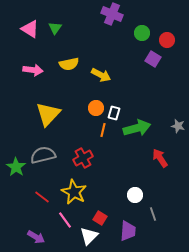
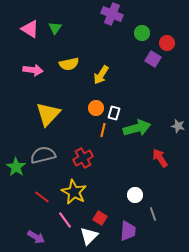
red circle: moved 3 px down
yellow arrow: rotated 96 degrees clockwise
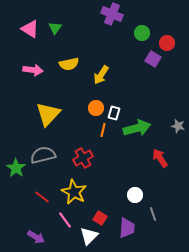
green star: moved 1 px down
purple trapezoid: moved 1 px left, 3 px up
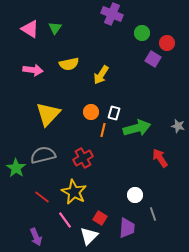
orange circle: moved 5 px left, 4 px down
purple arrow: rotated 36 degrees clockwise
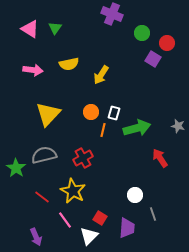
gray semicircle: moved 1 px right
yellow star: moved 1 px left, 1 px up
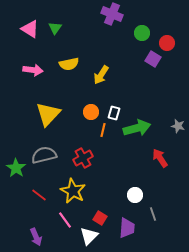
red line: moved 3 px left, 2 px up
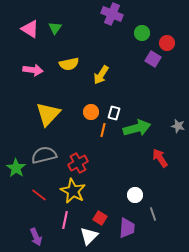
red cross: moved 5 px left, 5 px down
pink line: rotated 48 degrees clockwise
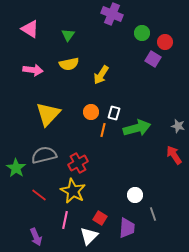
green triangle: moved 13 px right, 7 px down
red circle: moved 2 px left, 1 px up
red arrow: moved 14 px right, 3 px up
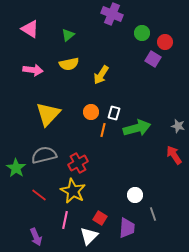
green triangle: rotated 16 degrees clockwise
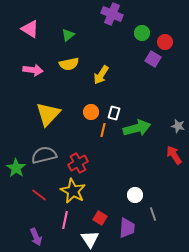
white triangle: moved 1 px right, 3 px down; rotated 18 degrees counterclockwise
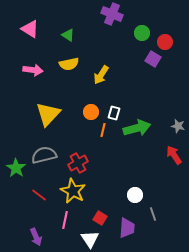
green triangle: rotated 48 degrees counterclockwise
